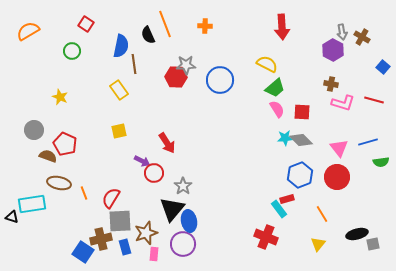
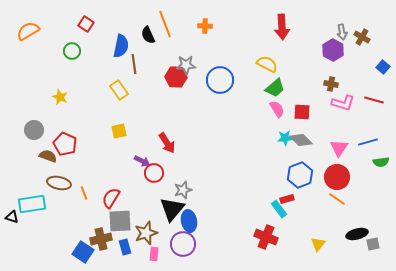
pink triangle at (339, 148): rotated 12 degrees clockwise
gray star at (183, 186): moved 4 px down; rotated 18 degrees clockwise
orange line at (322, 214): moved 15 px right, 15 px up; rotated 24 degrees counterclockwise
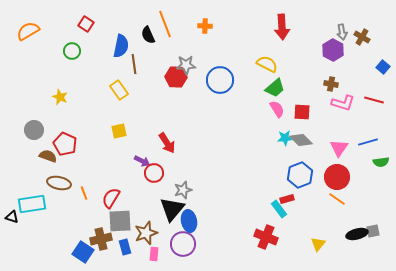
gray square at (373, 244): moved 13 px up
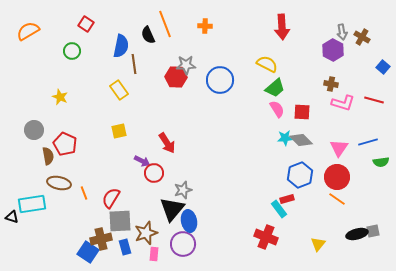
brown semicircle at (48, 156): rotated 60 degrees clockwise
blue square at (83, 252): moved 5 px right
